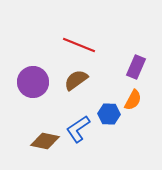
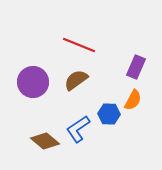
brown diamond: rotated 28 degrees clockwise
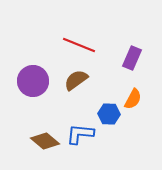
purple rectangle: moved 4 px left, 9 px up
purple circle: moved 1 px up
orange semicircle: moved 1 px up
blue L-shape: moved 2 px right, 5 px down; rotated 40 degrees clockwise
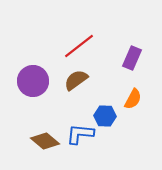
red line: moved 1 px down; rotated 60 degrees counterclockwise
blue hexagon: moved 4 px left, 2 px down
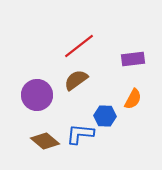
purple rectangle: moved 1 px right, 1 px down; rotated 60 degrees clockwise
purple circle: moved 4 px right, 14 px down
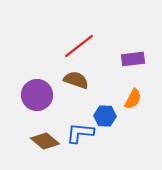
brown semicircle: rotated 55 degrees clockwise
blue L-shape: moved 1 px up
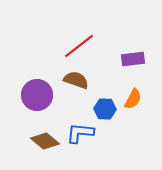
blue hexagon: moved 7 px up
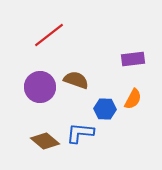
red line: moved 30 px left, 11 px up
purple circle: moved 3 px right, 8 px up
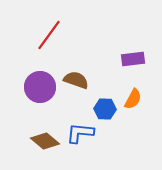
red line: rotated 16 degrees counterclockwise
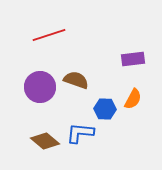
red line: rotated 36 degrees clockwise
